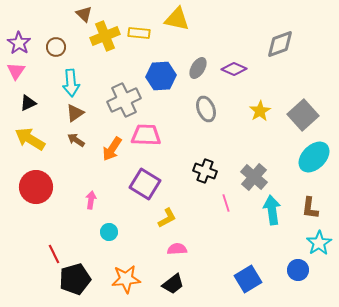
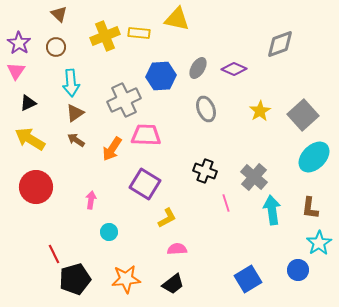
brown triangle at (84, 14): moved 25 px left
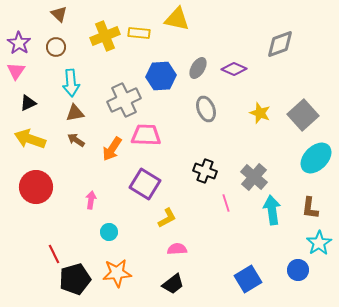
yellow star at (260, 111): moved 2 px down; rotated 20 degrees counterclockwise
brown triangle at (75, 113): rotated 24 degrees clockwise
yellow arrow at (30, 139): rotated 12 degrees counterclockwise
cyan ellipse at (314, 157): moved 2 px right, 1 px down
orange star at (126, 279): moved 9 px left, 6 px up
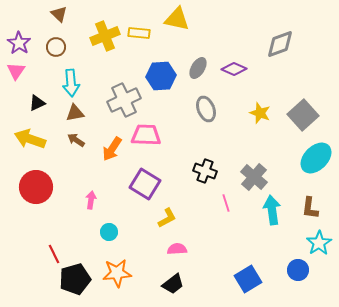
black triangle at (28, 103): moved 9 px right
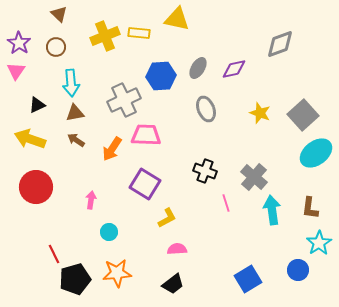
purple diamond at (234, 69): rotated 35 degrees counterclockwise
black triangle at (37, 103): moved 2 px down
cyan ellipse at (316, 158): moved 5 px up; rotated 8 degrees clockwise
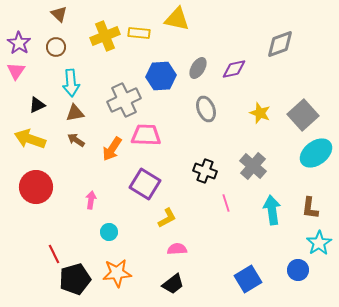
gray cross at (254, 177): moved 1 px left, 11 px up
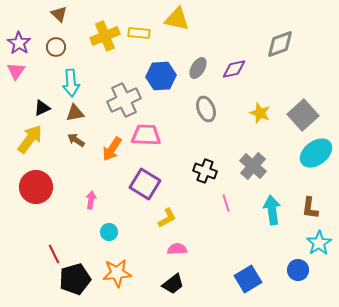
black triangle at (37, 105): moved 5 px right, 3 px down
yellow arrow at (30, 139): rotated 108 degrees clockwise
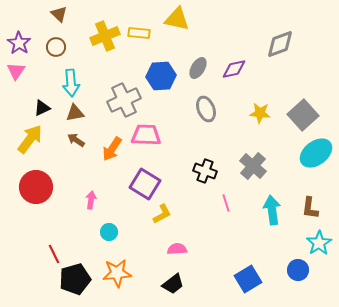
yellow star at (260, 113): rotated 15 degrees counterclockwise
yellow L-shape at (167, 218): moved 5 px left, 4 px up
